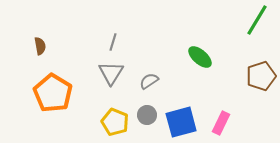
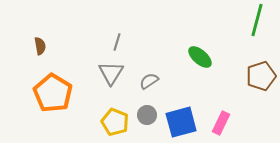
green line: rotated 16 degrees counterclockwise
gray line: moved 4 px right
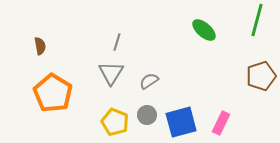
green ellipse: moved 4 px right, 27 px up
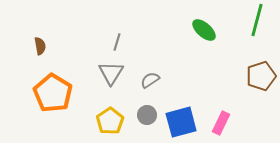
gray semicircle: moved 1 px right, 1 px up
yellow pentagon: moved 5 px left, 1 px up; rotated 16 degrees clockwise
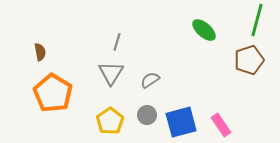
brown semicircle: moved 6 px down
brown pentagon: moved 12 px left, 16 px up
pink rectangle: moved 2 px down; rotated 60 degrees counterclockwise
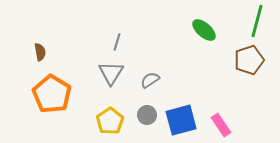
green line: moved 1 px down
orange pentagon: moved 1 px left, 1 px down
blue square: moved 2 px up
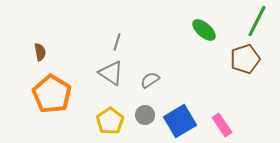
green line: rotated 12 degrees clockwise
brown pentagon: moved 4 px left, 1 px up
gray triangle: rotated 28 degrees counterclockwise
gray circle: moved 2 px left
blue square: moved 1 px left, 1 px down; rotated 16 degrees counterclockwise
pink rectangle: moved 1 px right
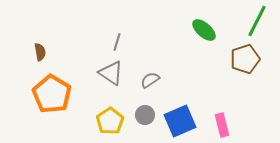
blue square: rotated 8 degrees clockwise
pink rectangle: rotated 20 degrees clockwise
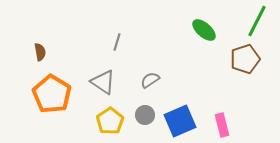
gray triangle: moved 8 px left, 9 px down
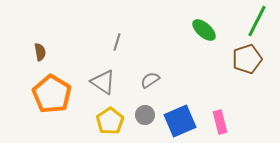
brown pentagon: moved 2 px right
pink rectangle: moved 2 px left, 3 px up
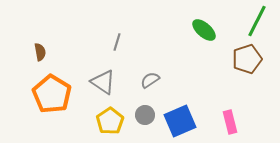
pink rectangle: moved 10 px right
